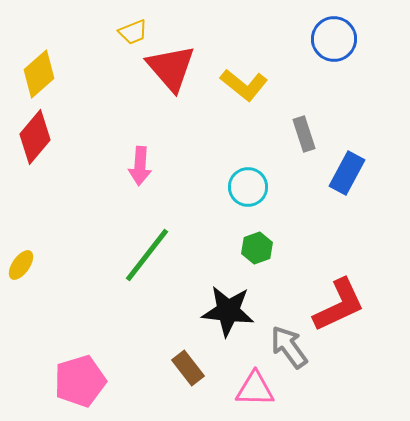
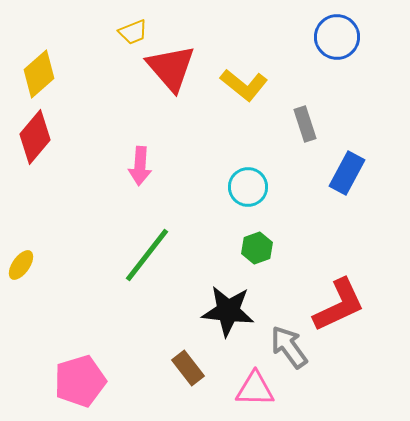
blue circle: moved 3 px right, 2 px up
gray rectangle: moved 1 px right, 10 px up
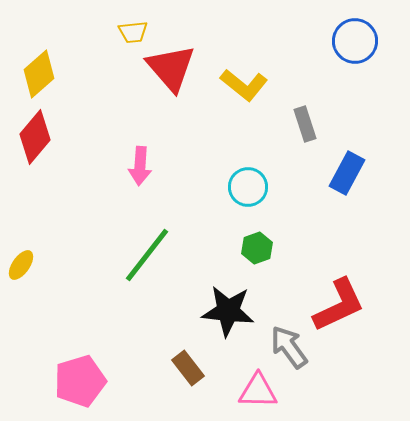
yellow trapezoid: rotated 16 degrees clockwise
blue circle: moved 18 px right, 4 px down
pink triangle: moved 3 px right, 2 px down
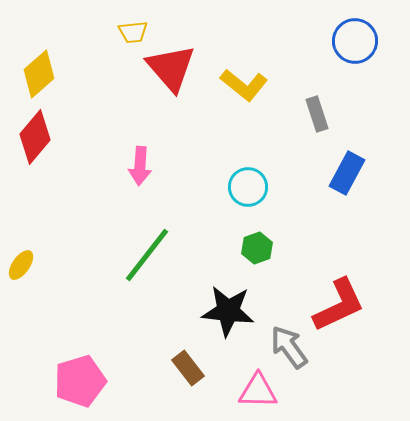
gray rectangle: moved 12 px right, 10 px up
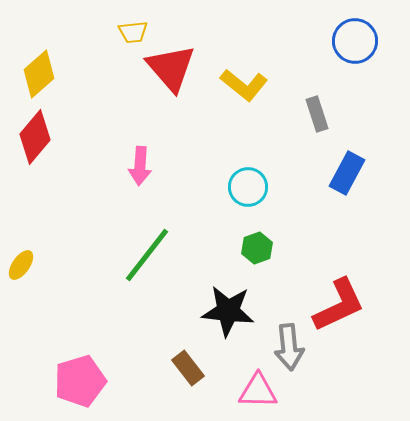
gray arrow: rotated 150 degrees counterclockwise
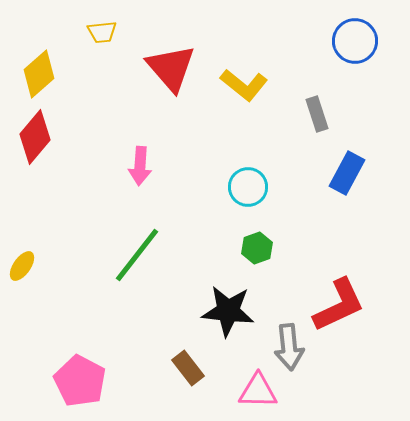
yellow trapezoid: moved 31 px left
green line: moved 10 px left
yellow ellipse: moved 1 px right, 1 px down
pink pentagon: rotated 27 degrees counterclockwise
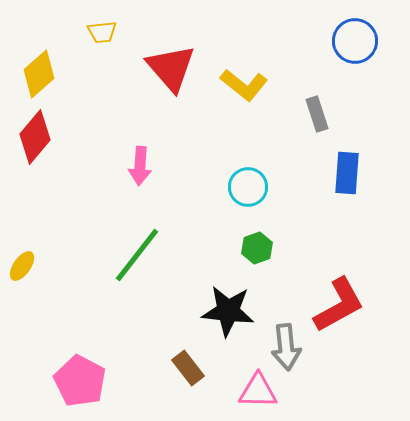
blue rectangle: rotated 24 degrees counterclockwise
red L-shape: rotated 4 degrees counterclockwise
gray arrow: moved 3 px left
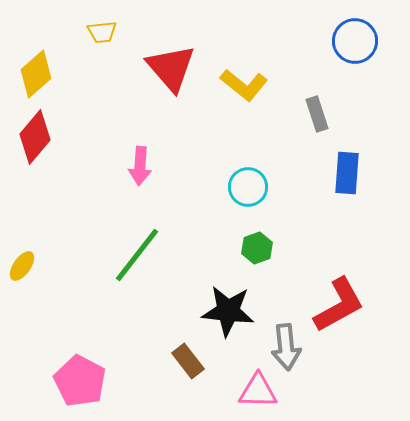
yellow diamond: moved 3 px left
brown rectangle: moved 7 px up
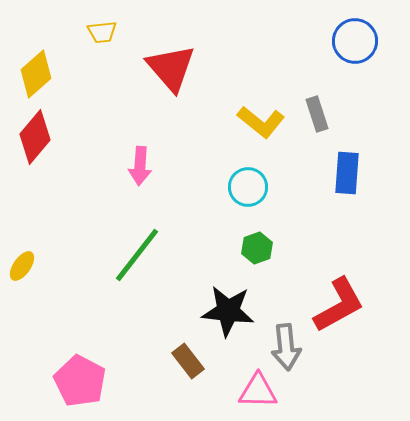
yellow L-shape: moved 17 px right, 37 px down
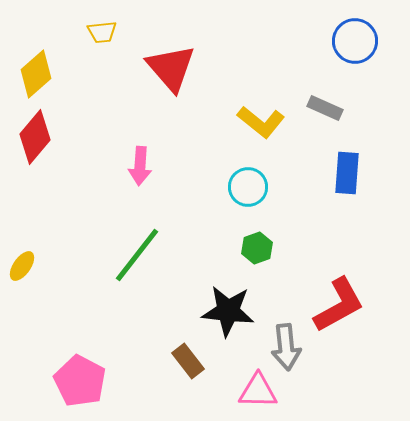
gray rectangle: moved 8 px right, 6 px up; rotated 48 degrees counterclockwise
